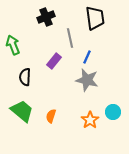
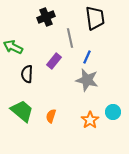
green arrow: moved 2 px down; rotated 42 degrees counterclockwise
black semicircle: moved 2 px right, 3 px up
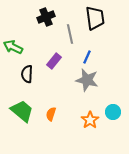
gray line: moved 4 px up
orange semicircle: moved 2 px up
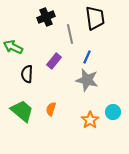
orange semicircle: moved 5 px up
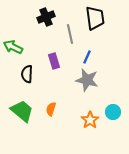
purple rectangle: rotated 56 degrees counterclockwise
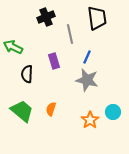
black trapezoid: moved 2 px right
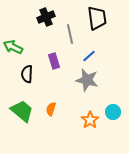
blue line: moved 2 px right, 1 px up; rotated 24 degrees clockwise
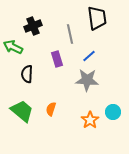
black cross: moved 13 px left, 9 px down
purple rectangle: moved 3 px right, 2 px up
gray star: rotated 10 degrees counterclockwise
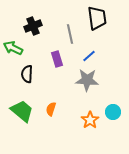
green arrow: moved 1 px down
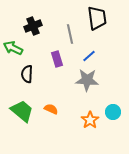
orange semicircle: rotated 96 degrees clockwise
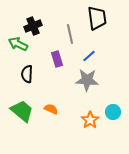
green arrow: moved 5 px right, 4 px up
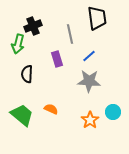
green arrow: rotated 102 degrees counterclockwise
gray star: moved 2 px right, 1 px down
green trapezoid: moved 4 px down
